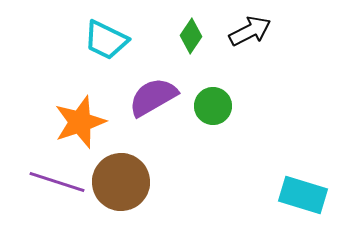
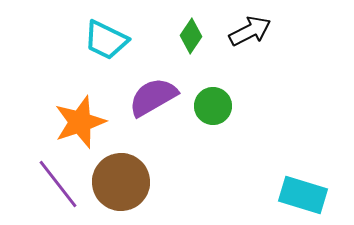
purple line: moved 1 px right, 2 px down; rotated 34 degrees clockwise
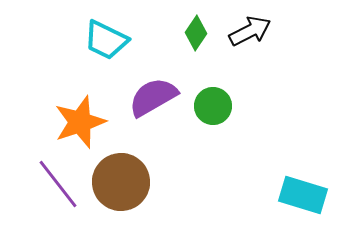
green diamond: moved 5 px right, 3 px up
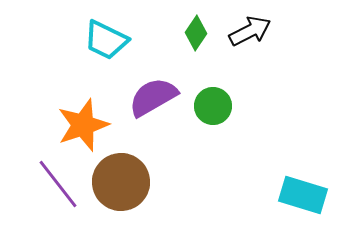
orange star: moved 3 px right, 3 px down
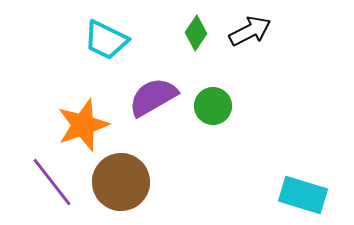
purple line: moved 6 px left, 2 px up
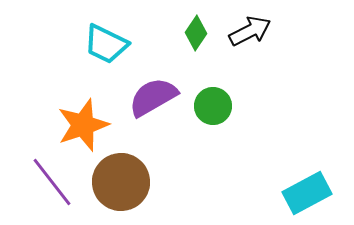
cyan trapezoid: moved 4 px down
cyan rectangle: moved 4 px right, 2 px up; rotated 45 degrees counterclockwise
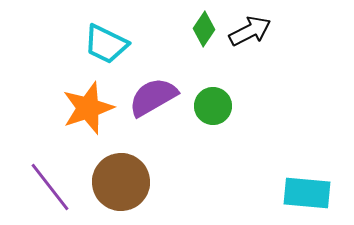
green diamond: moved 8 px right, 4 px up
orange star: moved 5 px right, 17 px up
purple line: moved 2 px left, 5 px down
cyan rectangle: rotated 33 degrees clockwise
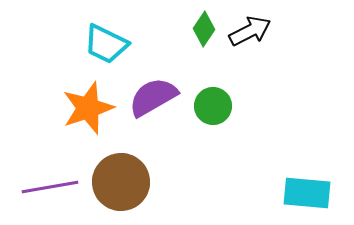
purple line: rotated 62 degrees counterclockwise
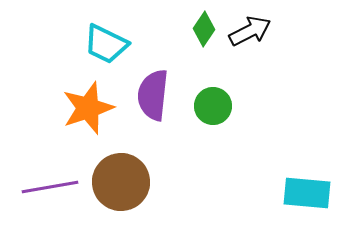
purple semicircle: moved 2 px up; rotated 54 degrees counterclockwise
